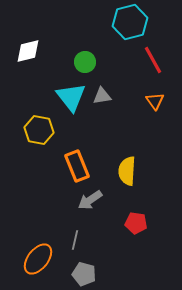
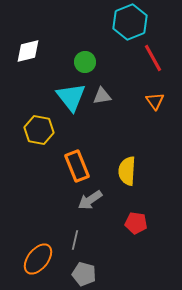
cyan hexagon: rotated 8 degrees counterclockwise
red line: moved 2 px up
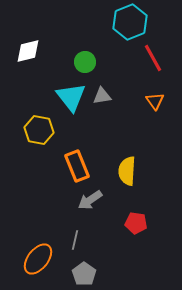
gray pentagon: rotated 20 degrees clockwise
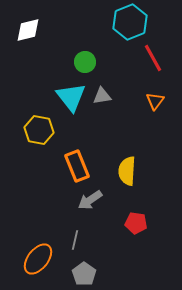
white diamond: moved 21 px up
orange triangle: rotated 12 degrees clockwise
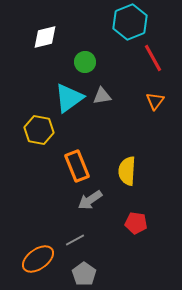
white diamond: moved 17 px right, 7 px down
cyan triangle: moved 2 px left, 1 px down; rotated 32 degrees clockwise
gray line: rotated 48 degrees clockwise
orange ellipse: rotated 16 degrees clockwise
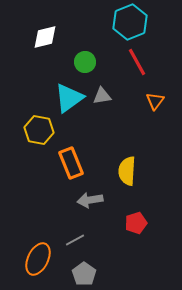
red line: moved 16 px left, 4 px down
orange rectangle: moved 6 px left, 3 px up
gray arrow: rotated 25 degrees clockwise
red pentagon: rotated 25 degrees counterclockwise
orange ellipse: rotated 28 degrees counterclockwise
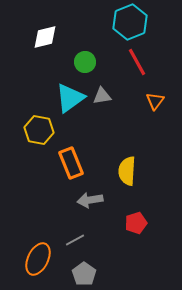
cyan triangle: moved 1 px right
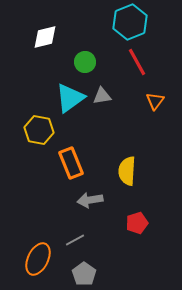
red pentagon: moved 1 px right
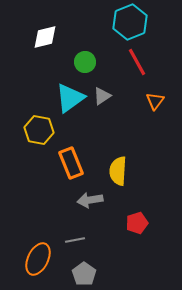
gray triangle: rotated 24 degrees counterclockwise
yellow semicircle: moved 9 px left
gray line: rotated 18 degrees clockwise
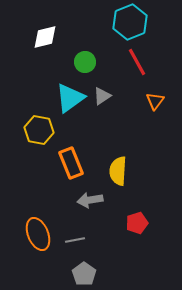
orange ellipse: moved 25 px up; rotated 48 degrees counterclockwise
